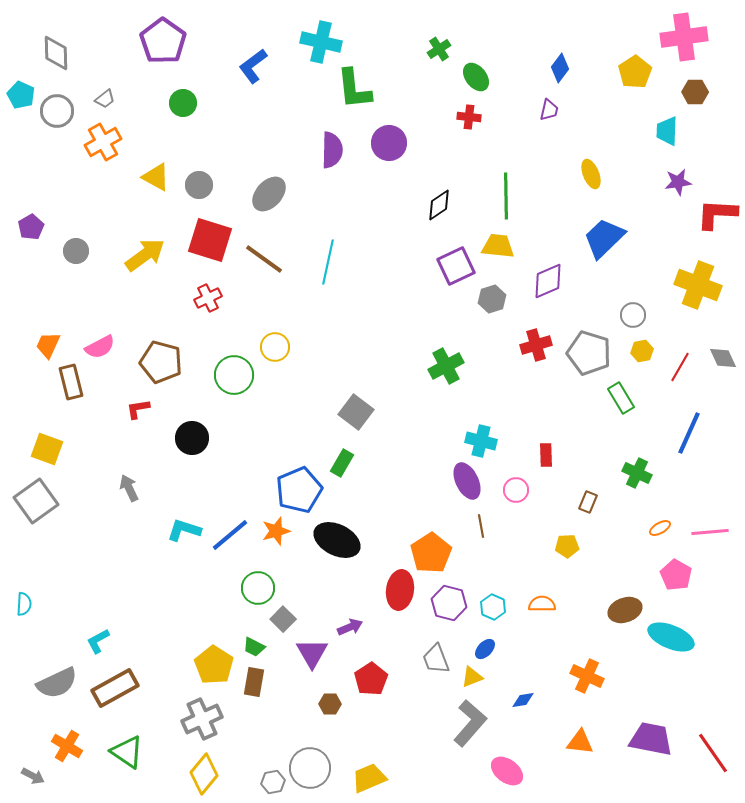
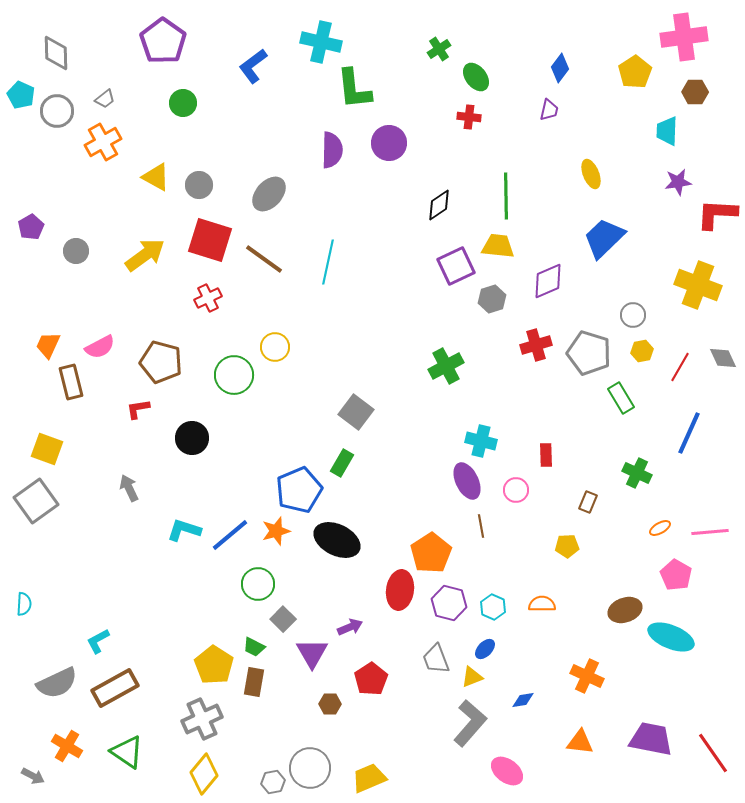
green circle at (258, 588): moved 4 px up
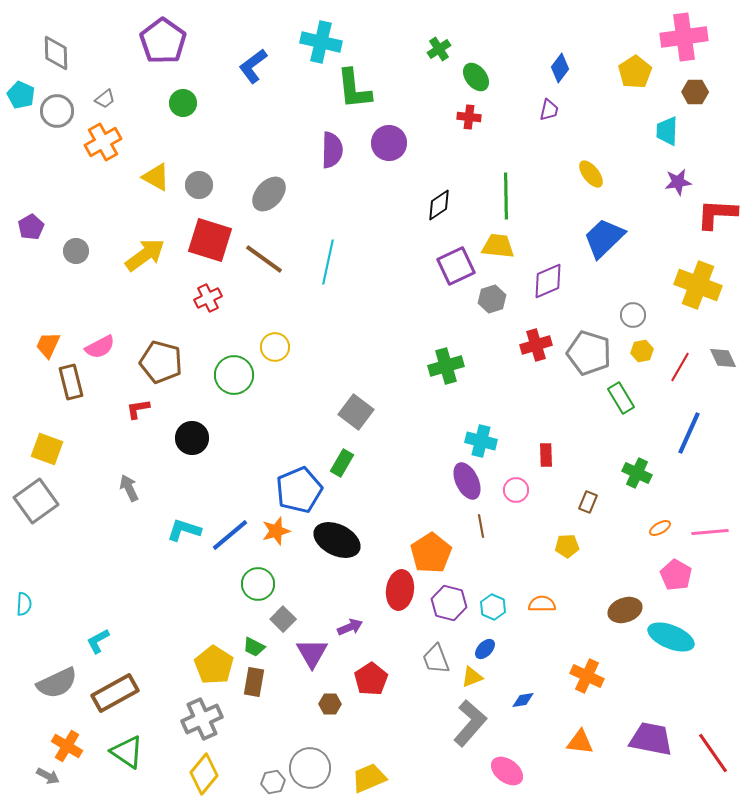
yellow ellipse at (591, 174): rotated 16 degrees counterclockwise
green cross at (446, 366): rotated 12 degrees clockwise
brown rectangle at (115, 688): moved 5 px down
gray arrow at (33, 776): moved 15 px right
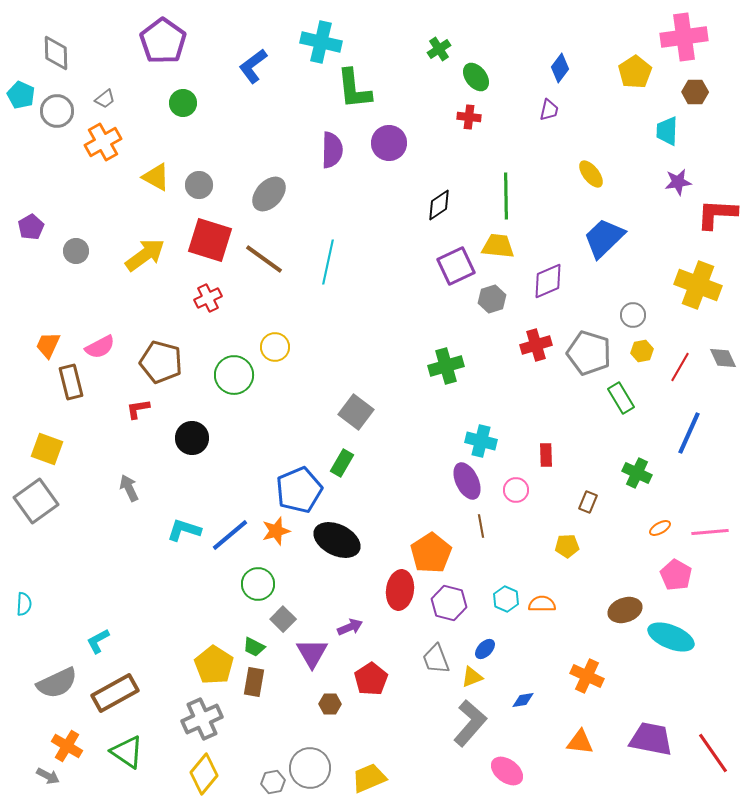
cyan hexagon at (493, 607): moved 13 px right, 8 px up
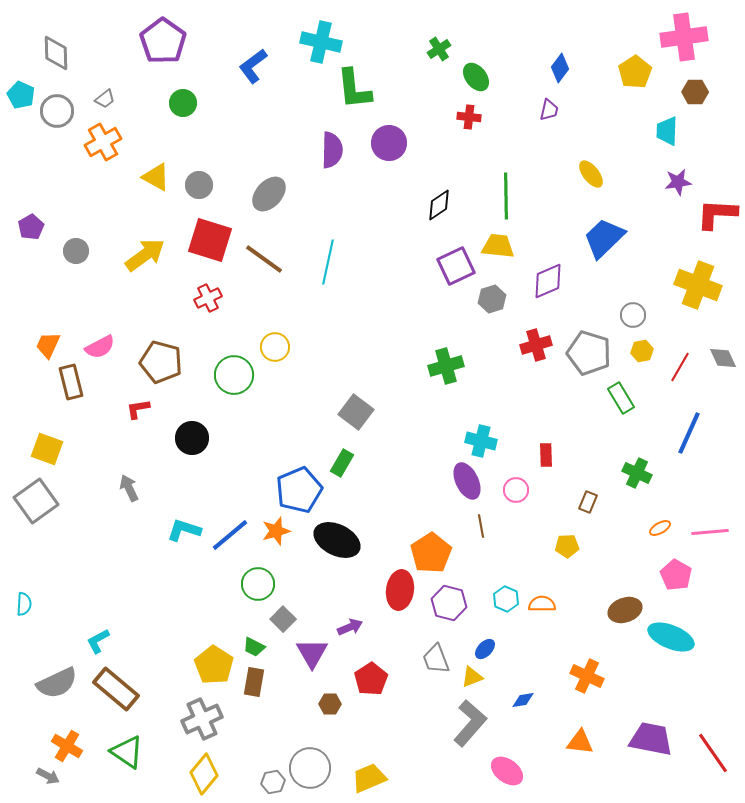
brown rectangle at (115, 693): moved 1 px right, 4 px up; rotated 69 degrees clockwise
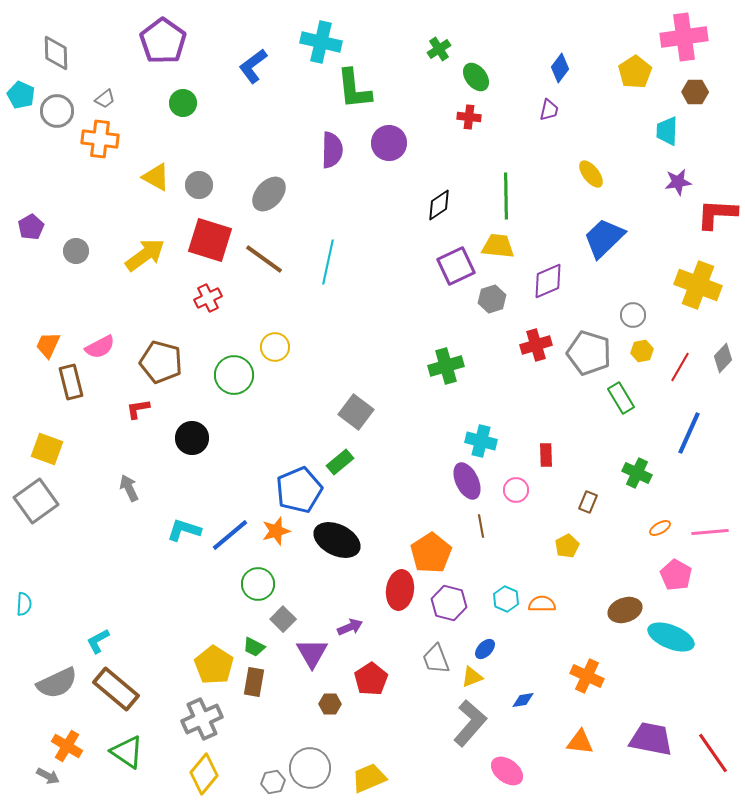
orange cross at (103, 142): moved 3 px left, 3 px up; rotated 36 degrees clockwise
gray diamond at (723, 358): rotated 68 degrees clockwise
green rectangle at (342, 463): moved 2 px left, 1 px up; rotated 20 degrees clockwise
yellow pentagon at (567, 546): rotated 25 degrees counterclockwise
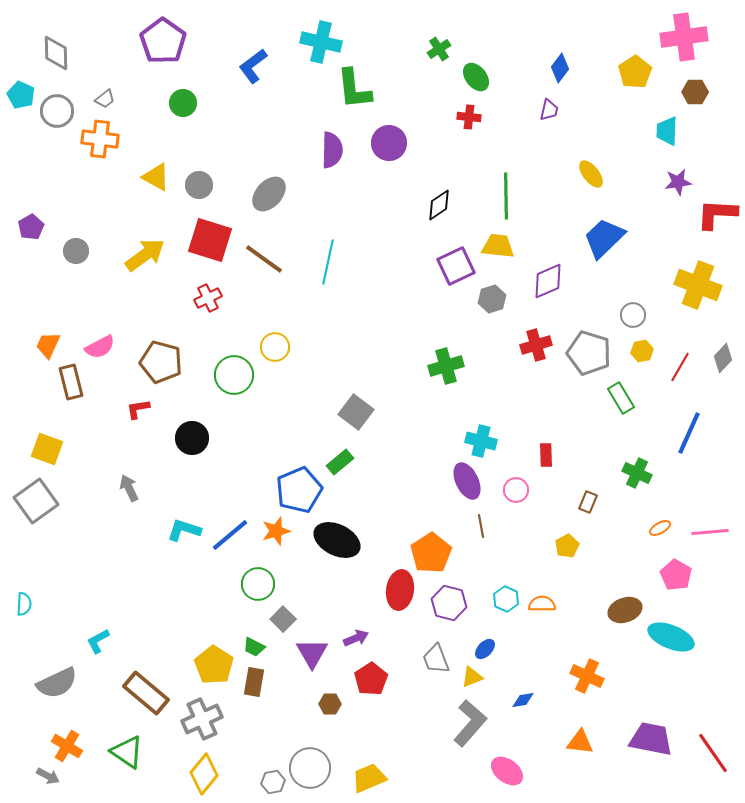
purple arrow at (350, 627): moved 6 px right, 11 px down
brown rectangle at (116, 689): moved 30 px right, 4 px down
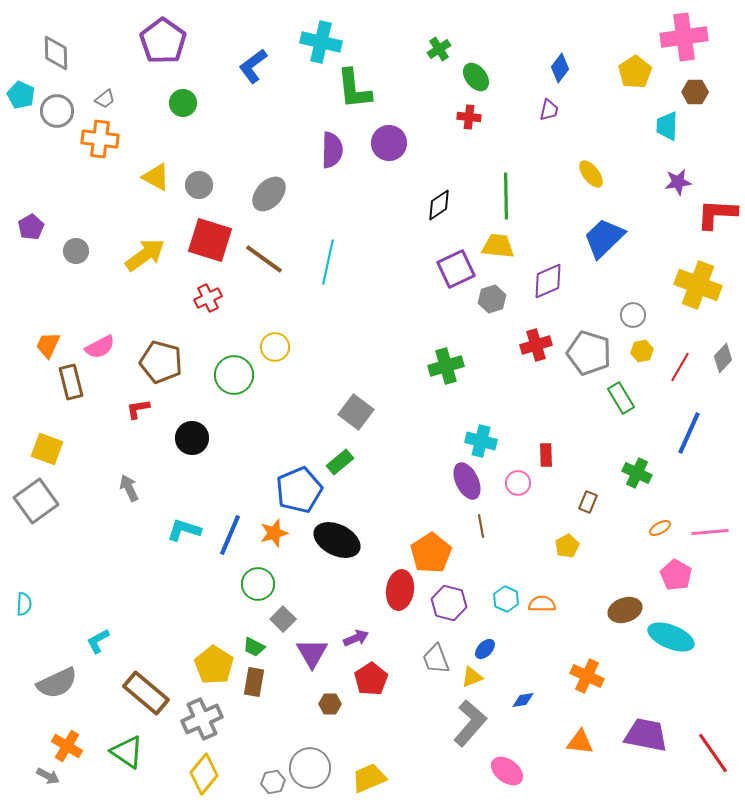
cyan trapezoid at (667, 131): moved 5 px up
purple square at (456, 266): moved 3 px down
pink circle at (516, 490): moved 2 px right, 7 px up
orange star at (276, 531): moved 2 px left, 2 px down
blue line at (230, 535): rotated 27 degrees counterclockwise
purple trapezoid at (651, 739): moved 5 px left, 4 px up
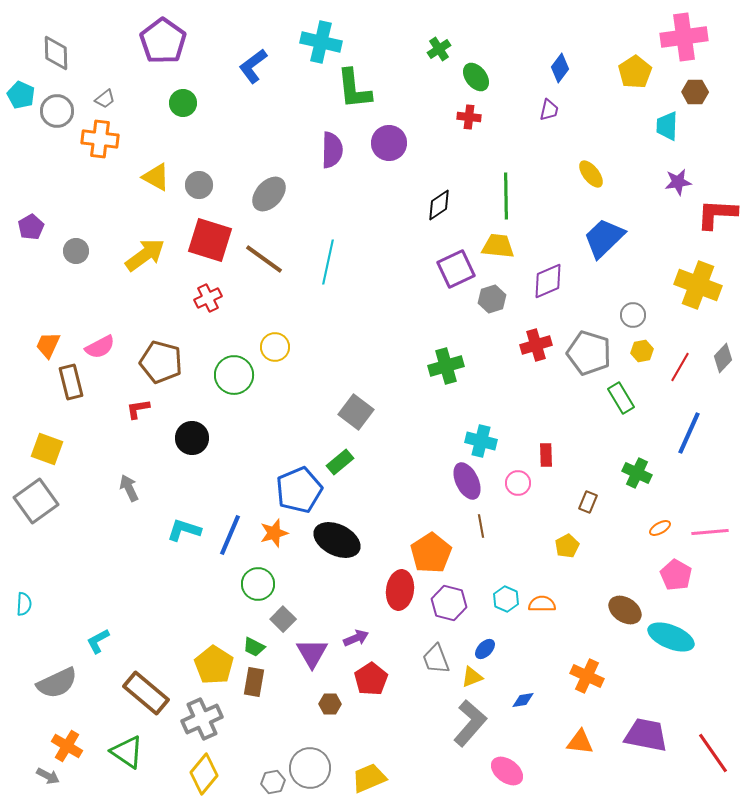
brown ellipse at (625, 610): rotated 52 degrees clockwise
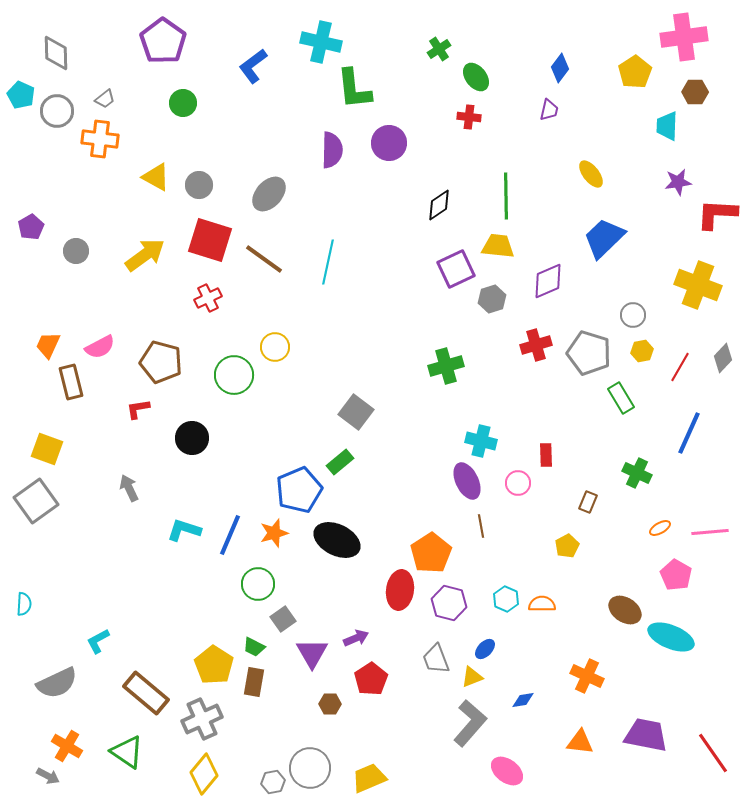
gray square at (283, 619): rotated 10 degrees clockwise
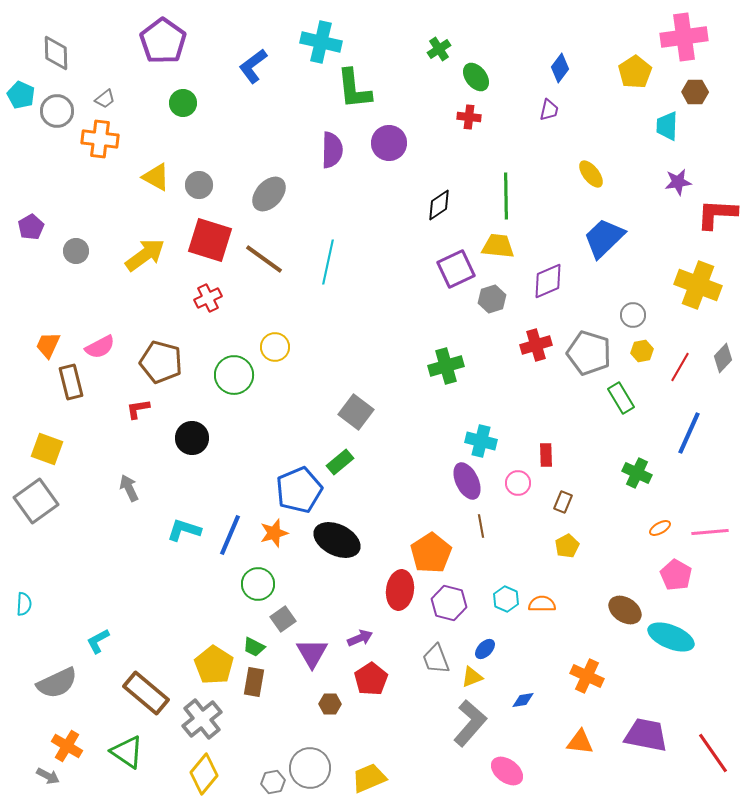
brown rectangle at (588, 502): moved 25 px left
purple arrow at (356, 638): moved 4 px right
gray cross at (202, 719): rotated 15 degrees counterclockwise
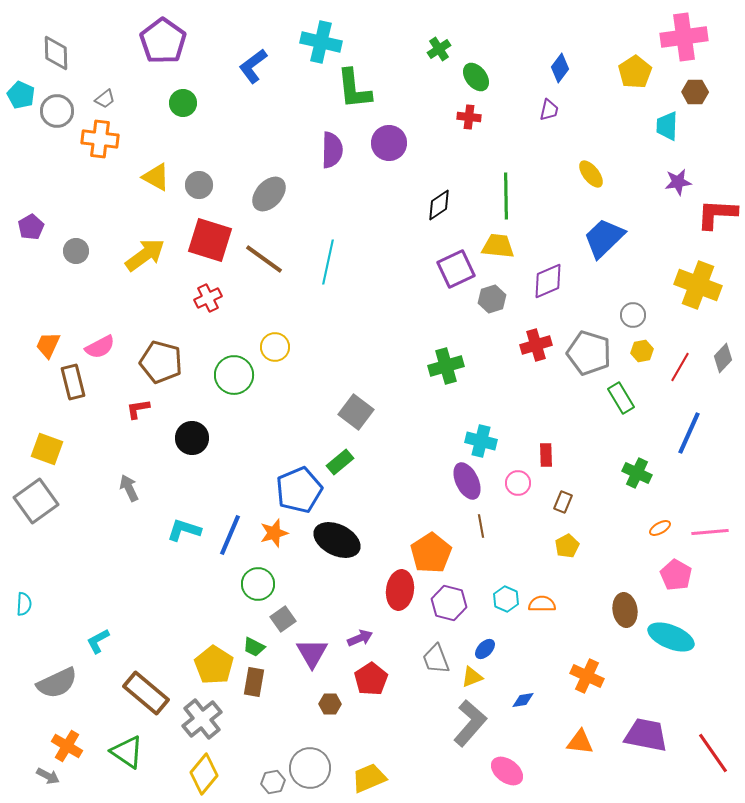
brown rectangle at (71, 382): moved 2 px right
brown ellipse at (625, 610): rotated 48 degrees clockwise
